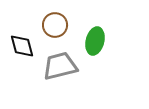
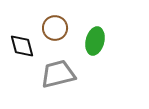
brown circle: moved 3 px down
gray trapezoid: moved 2 px left, 8 px down
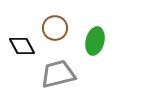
black diamond: rotated 12 degrees counterclockwise
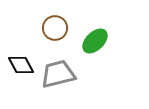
green ellipse: rotated 32 degrees clockwise
black diamond: moved 1 px left, 19 px down
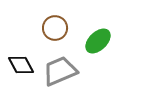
green ellipse: moved 3 px right
gray trapezoid: moved 2 px right, 3 px up; rotated 9 degrees counterclockwise
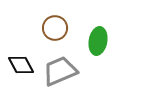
green ellipse: rotated 36 degrees counterclockwise
